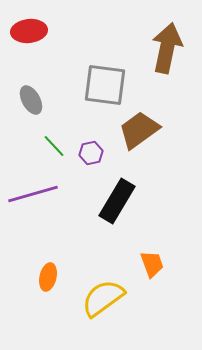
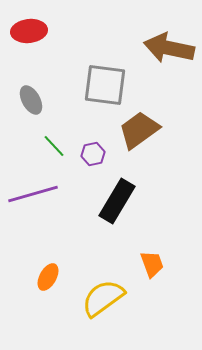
brown arrow: moved 2 px right; rotated 90 degrees counterclockwise
purple hexagon: moved 2 px right, 1 px down
orange ellipse: rotated 16 degrees clockwise
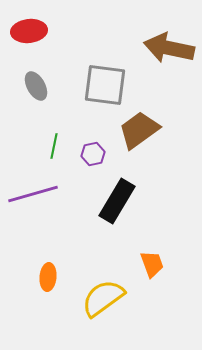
gray ellipse: moved 5 px right, 14 px up
green line: rotated 55 degrees clockwise
orange ellipse: rotated 24 degrees counterclockwise
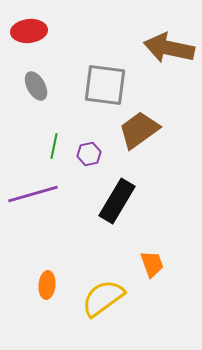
purple hexagon: moved 4 px left
orange ellipse: moved 1 px left, 8 px down
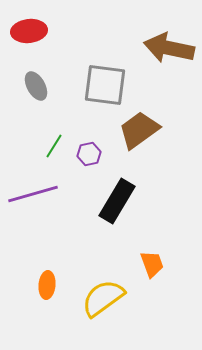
green line: rotated 20 degrees clockwise
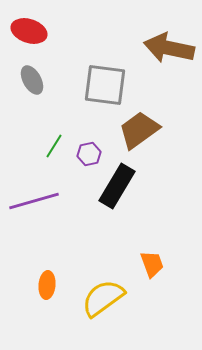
red ellipse: rotated 24 degrees clockwise
gray ellipse: moved 4 px left, 6 px up
purple line: moved 1 px right, 7 px down
black rectangle: moved 15 px up
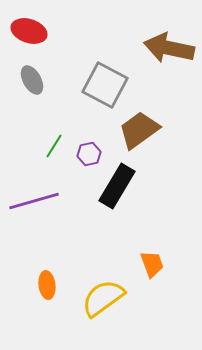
gray square: rotated 21 degrees clockwise
orange ellipse: rotated 12 degrees counterclockwise
